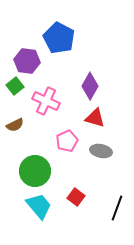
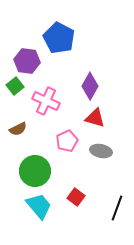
brown semicircle: moved 3 px right, 4 px down
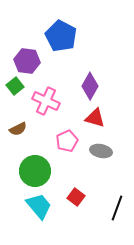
blue pentagon: moved 2 px right, 2 px up
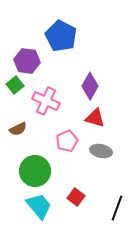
green square: moved 1 px up
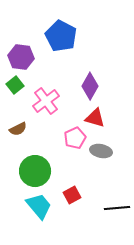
purple hexagon: moved 6 px left, 4 px up
pink cross: rotated 28 degrees clockwise
pink pentagon: moved 8 px right, 3 px up
red square: moved 4 px left, 2 px up; rotated 24 degrees clockwise
black line: rotated 65 degrees clockwise
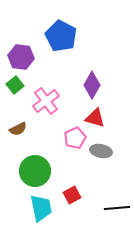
purple diamond: moved 2 px right, 1 px up
cyan trapezoid: moved 2 px right, 2 px down; rotated 28 degrees clockwise
